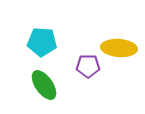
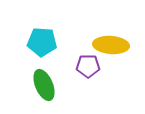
yellow ellipse: moved 8 px left, 3 px up
green ellipse: rotated 12 degrees clockwise
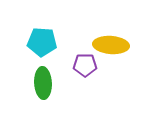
purple pentagon: moved 3 px left, 1 px up
green ellipse: moved 1 px left, 2 px up; rotated 20 degrees clockwise
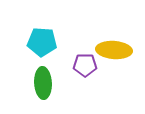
yellow ellipse: moved 3 px right, 5 px down
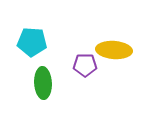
cyan pentagon: moved 10 px left
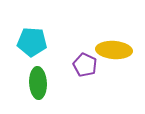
purple pentagon: rotated 25 degrees clockwise
green ellipse: moved 5 px left
